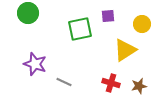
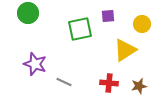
red cross: moved 2 px left; rotated 12 degrees counterclockwise
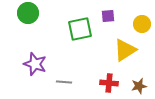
gray line: rotated 21 degrees counterclockwise
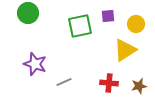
yellow circle: moved 6 px left
green square: moved 3 px up
gray line: rotated 28 degrees counterclockwise
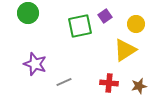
purple square: moved 3 px left; rotated 32 degrees counterclockwise
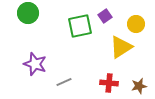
yellow triangle: moved 4 px left, 3 px up
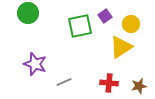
yellow circle: moved 5 px left
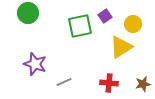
yellow circle: moved 2 px right
brown star: moved 4 px right, 2 px up
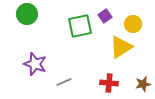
green circle: moved 1 px left, 1 px down
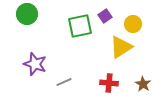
brown star: rotated 28 degrees counterclockwise
